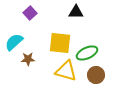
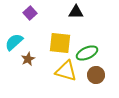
brown star: rotated 24 degrees counterclockwise
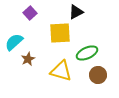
black triangle: rotated 28 degrees counterclockwise
yellow square: moved 10 px up; rotated 10 degrees counterclockwise
yellow triangle: moved 5 px left
brown circle: moved 2 px right
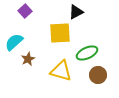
purple square: moved 5 px left, 2 px up
